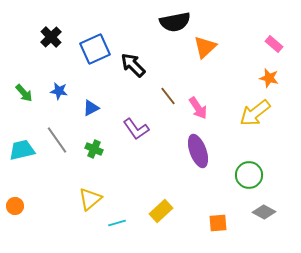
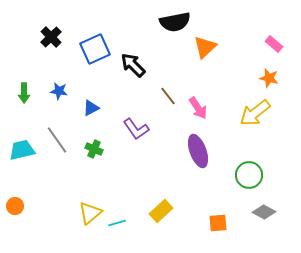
green arrow: rotated 42 degrees clockwise
yellow triangle: moved 14 px down
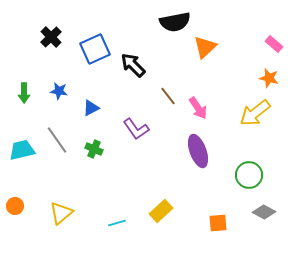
yellow triangle: moved 29 px left
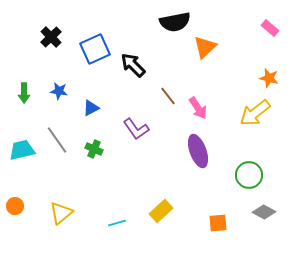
pink rectangle: moved 4 px left, 16 px up
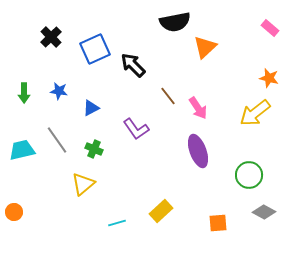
orange circle: moved 1 px left, 6 px down
yellow triangle: moved 22 px right, 29 px up
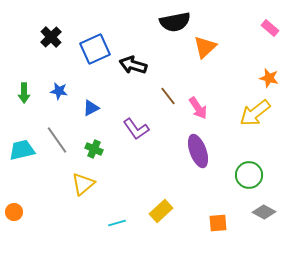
black arrow: rotated 28 degrees counterclockwise
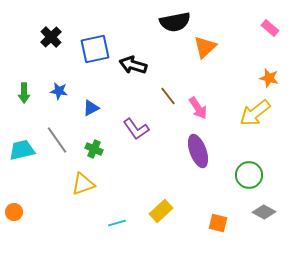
blue square: rotated 12 degrees clockwise
yellow triangle: rotated 20 degrees clockwise
orange square: rotated 18 degrees clockwise
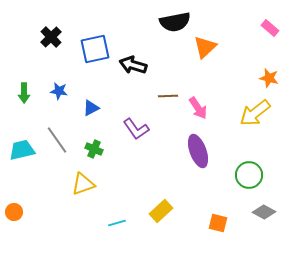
brown line: rotated 54 degrees counterclockwise
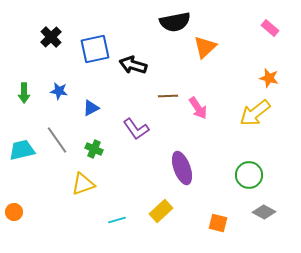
purple ellipse: moved 16 px left, 17 px down
cyan line: moved 3 px up
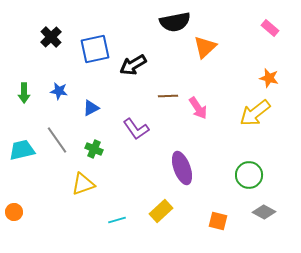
black arrow: rotated 48 degrees counterclockwise
orange square: moved 2 px up
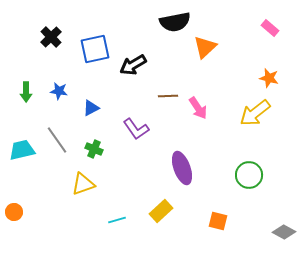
green arrow: moved 2 px right, 1 px up
gray diamond: moved 20 px right, 20 px down
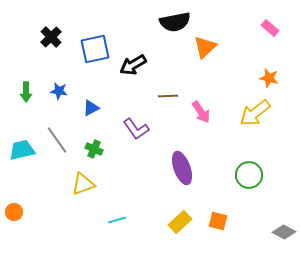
pink arrow: moved 3 px right, 4 px down
yellow rectangle: moved 19 px right, 11 px down
